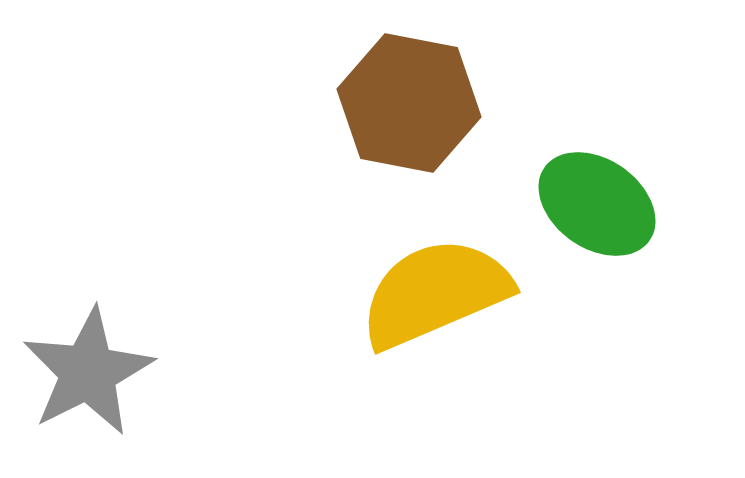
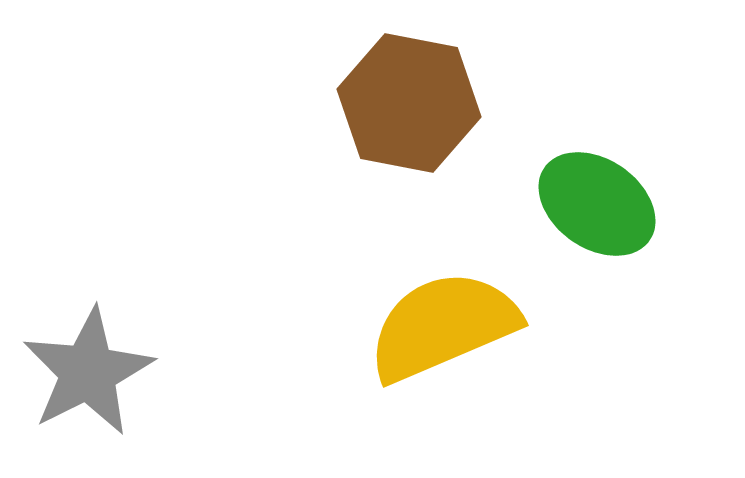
yellow semicircle: moved 8 px right, 33 px down
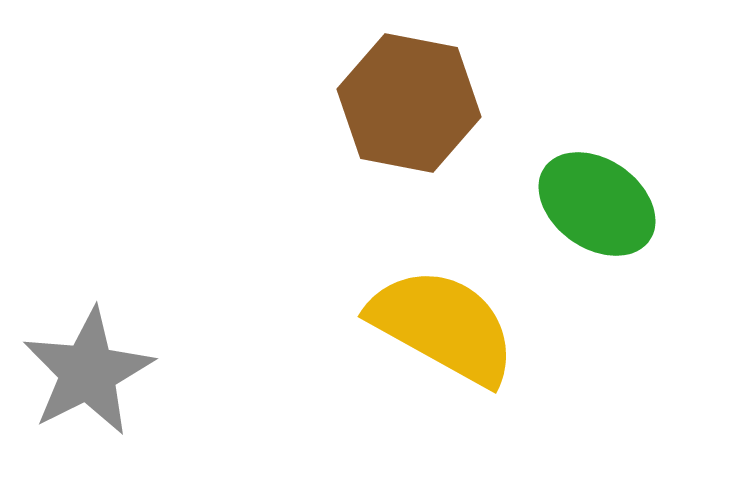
yellow semicircle: rotated 52 degrees clockwise
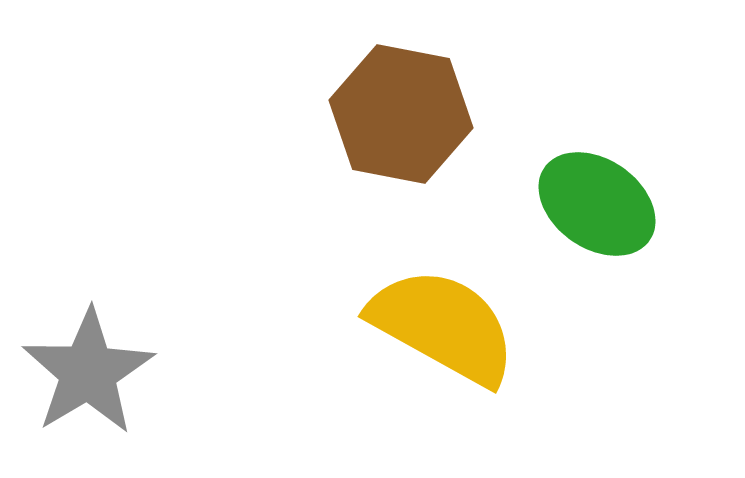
brown hexagon: moved 8 px left, 11 px down
gray star: rotated 4 degrees counterclockwise
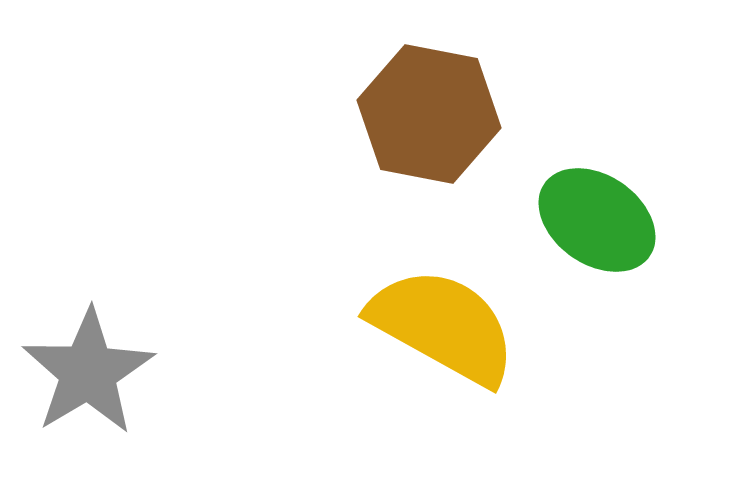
brown hexagon: moved 28 px right
green ellipse: moved 16 px down
